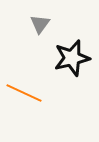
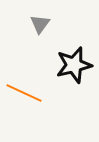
black star: moved 2 px right, 7 px down
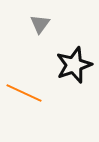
black star: rotated 6 degrees counterclockwise
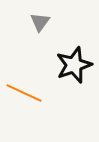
gray triangle: moved 2 px up
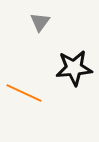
black star: moved 3 px down; rotated 15 degrees clockwise
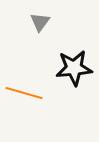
orange line: rotated 9 degrees counterclockwise
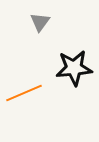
orange line: rotated 39 degrees counterclockwise
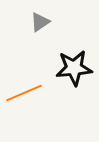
gray triangle: rotated 20 degrees clockwise
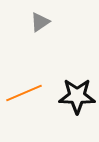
black star: moved 3 px right, 28 px down; rotated 6 degrees clockwise
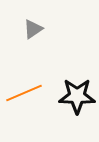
gray triangle: moved 7 px left, 7 px down
